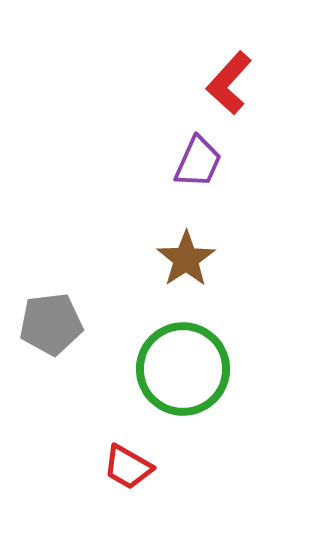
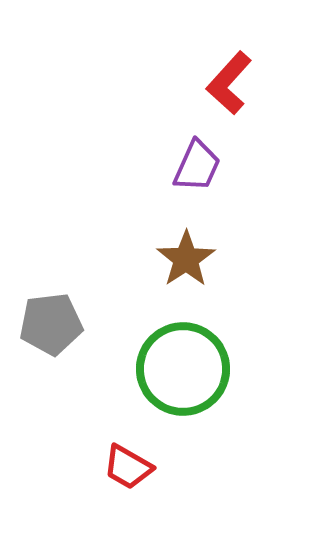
purple trapezoid: moved 1 px left, 4 px down
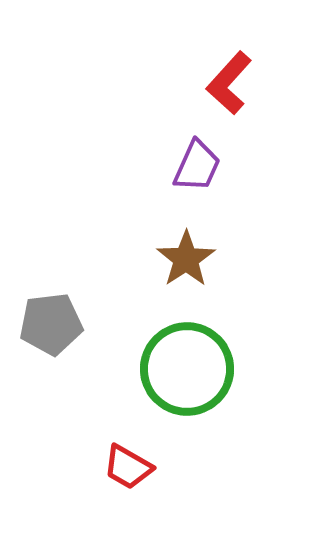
green circle: moved 4 px right
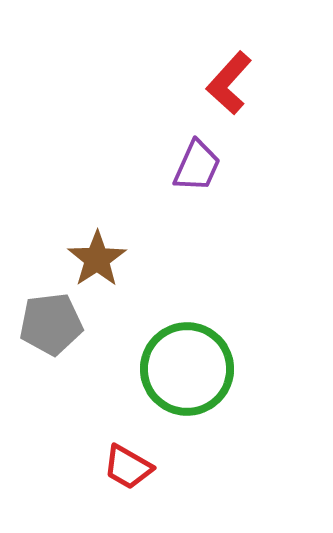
brown star: moved 89 px left
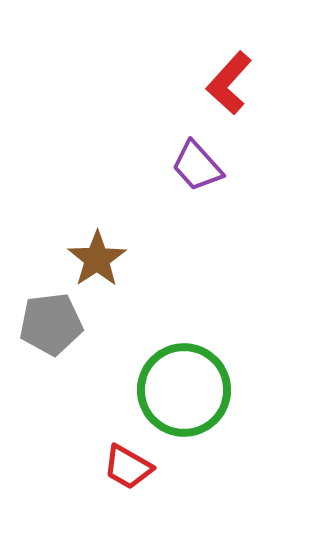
purple trapezoid: rotated 114 degrees clockwise
green circle: moved 3 px left, 21 px down
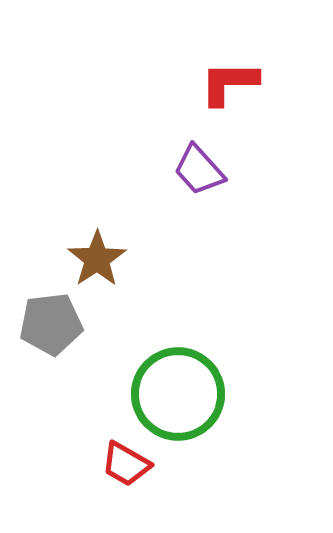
red L-shape: rotated 48 degrees clockwise
purple trapezoid: moved 2 px right, 4 px down
green circle: moved 6 px left, 4 px down
red trapezoid: moved 2 px left, 3 px up
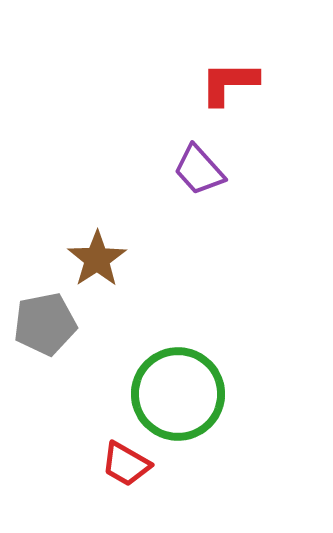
gray pentagon: moved 6 px left; rotated 4 degrees counterclockwise
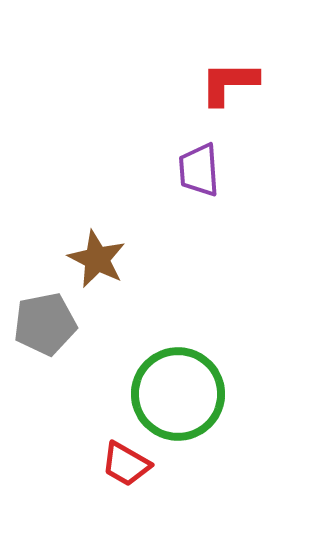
purple trapezoid: rotated 38 degrees clockwise
brown star: rotated 12 degrees counterclockwise
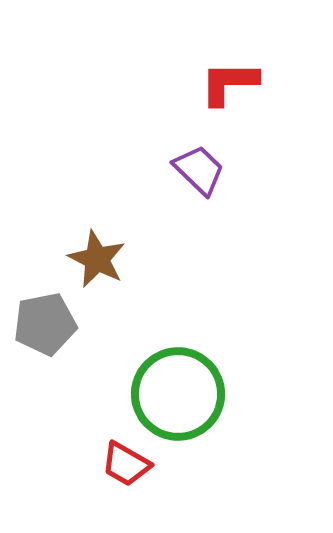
purple trapezoid: rotated 138 degrees clockwise
